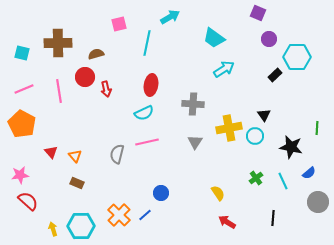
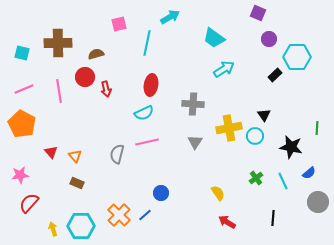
red semicircle at (28, 201): moved 1 px right, 2 px down; rotated 90 degrees counterclockwise
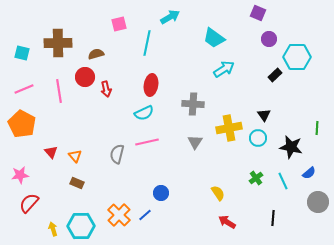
cyan circle at (255, 136): moved 3 px right, 2 px down
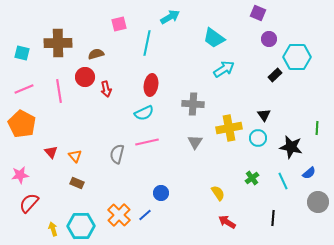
green cross at (256, 178): moved 4 px left
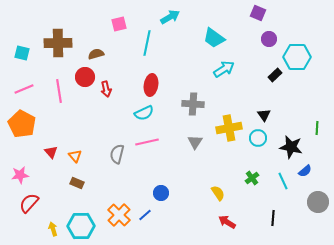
blue semicircle at (309, 173): moved 4 px left, 2 px up
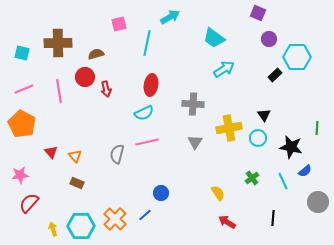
orange cross at (119, 215): moved 4 px left, 4 px down
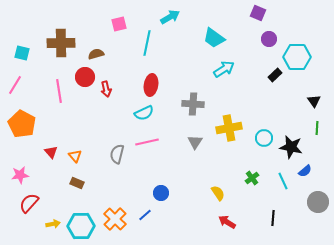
brown cross at (58, 43): moved 3 px right
pink line at (24, 89): moved 9 px left, 4 px up; rotated 36 degrees counterclockwise
black triangle at (264, 115): moved 50 px right, 14 px up
cyan circle at (258, 138): moved 6 px right
yellow arrow at (53, 229): moved 5 px up; rotated 96 degrees clockwise
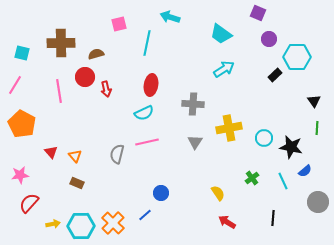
cyan arrow at (170, 17): rotated 132 degrees counterclockwise
cyan trapezoid at (214, 38): moved 7 px right, 4 px up
orange cross at (115, 219): moved 2 px left, 4 px down
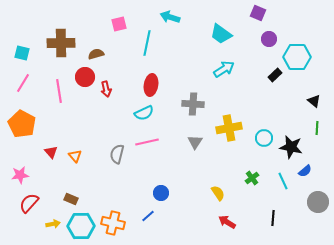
pink line at (15, 85): moved 8 px right, 2 px up
black triangle at (314, 101): rotated 16 degrees counterclockwise
brown rectangle at (77, 183): moved 6 px left, 16 px down
blue line at (145, 215): moved 3 px right, 1 px down
orange cross at (113, 223): rotated 30 degrees counterclockwise
